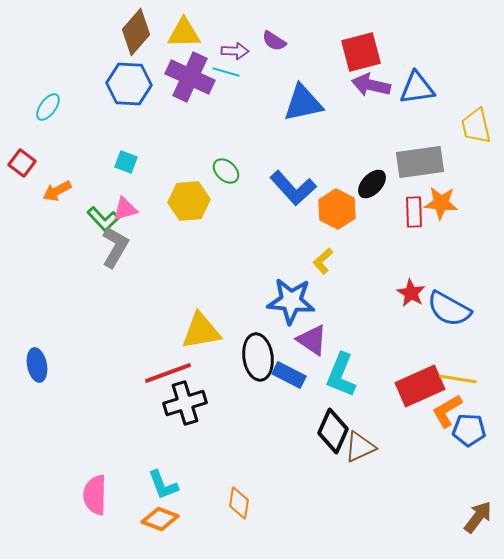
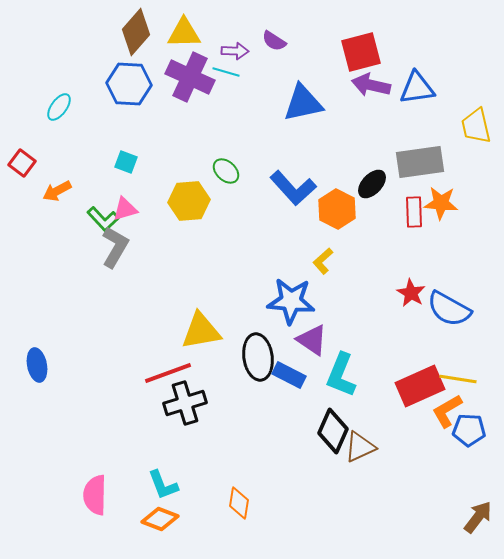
cyan ellipse at (48, 107): moved 11 px right
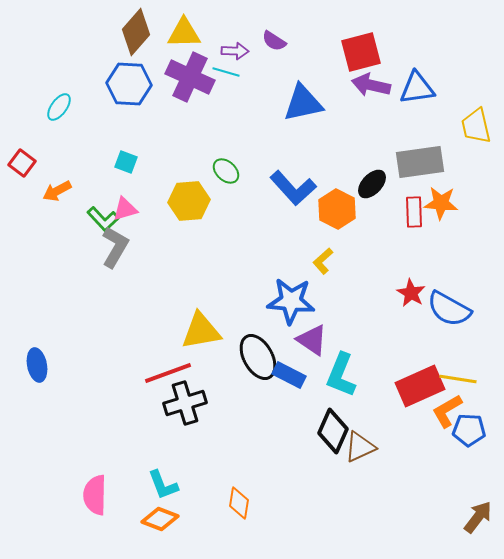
black ellipse at (258, 357): rotated 21 degrees counterclockwise
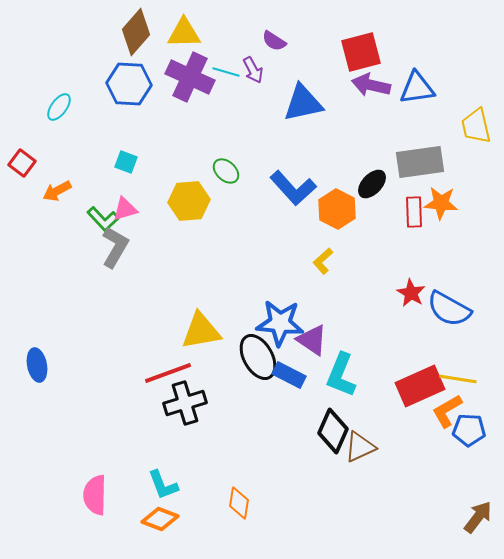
purple arrow at (235, 51): moved 18 px right, 19 px down; rotated 60 degrees clockwise
blue star at (291, 301): moved 11 px left, 22 px down
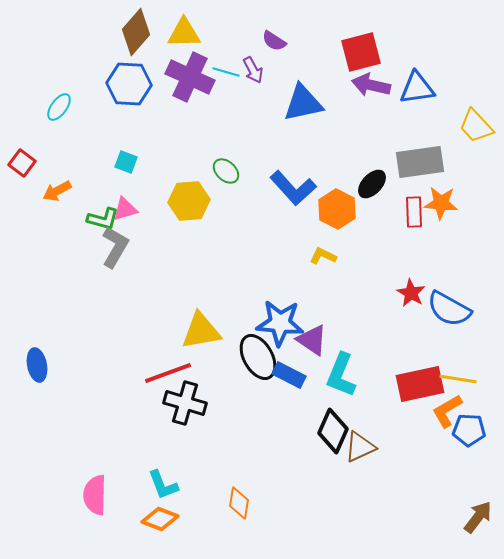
yellow trapezoid at (476, 126): rotated 30 degrees counterclockwise
green L-shape at (103, 219): rotated 32 degrees counterclockwise
yellow L-shape at (323, 261): moved 5 px up; rotated 68 degrees clockwise
red rectangle at (420, 386): moved 2 px up; rotated 12 degrees clockwise
black cross at (185, 403): rotated 33 degrees clockwise
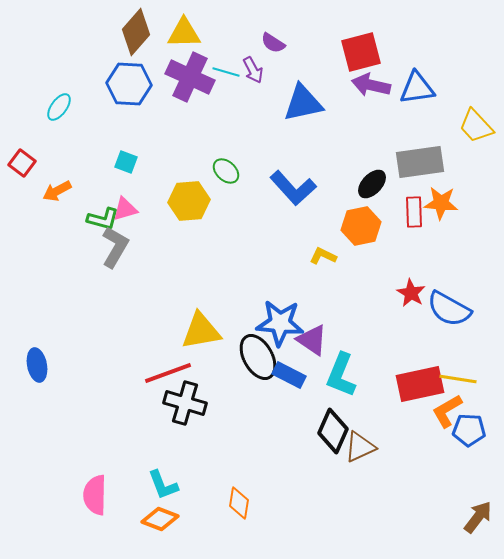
purple semicircle at (274, 41): moved 1 px left, 2 px down
orange hexagon at (337, 209): moved 24 px right, 17 px down; rotated 21 degrees clockwise
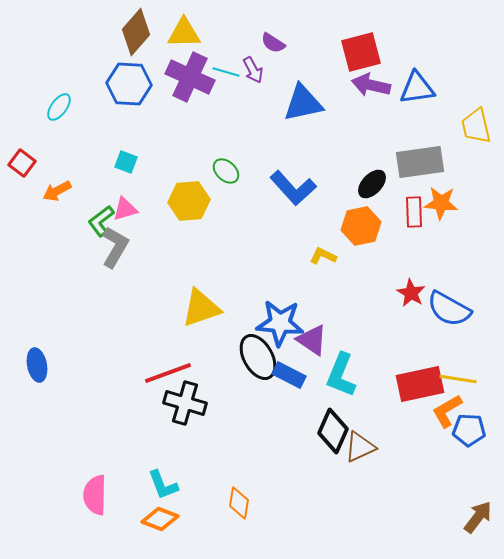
yellow trapezoid at (476, 126): rotated 30 degrees clockwise
green L-shape at (103, 219): moved 2 px left, 2 px down; rotated 128 degrees clockwise
yellow triangle at (201, 331): moved 23 px up; rotated 9 degrees counterclockwise
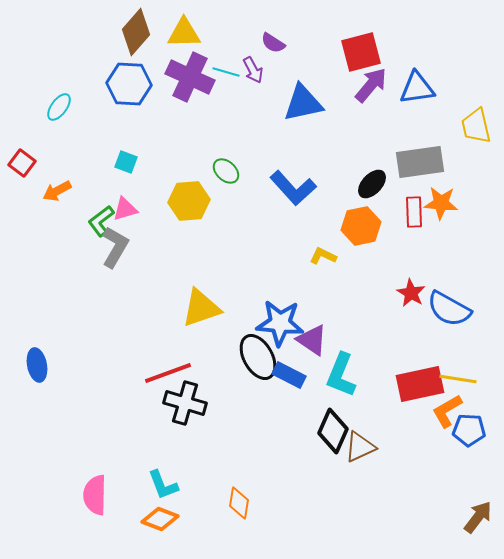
purple arrow at (371, 85): rotated 117 degrees clockwise
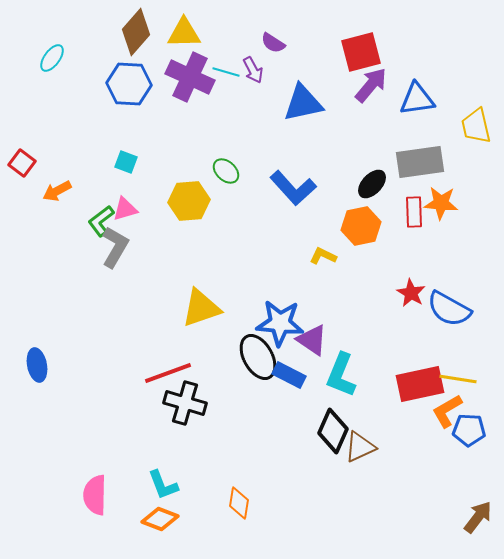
blue triangle at (417, 88): moved 11 px down
cyan ellipse at (59, 107): moved 7 px left, 49 px up
